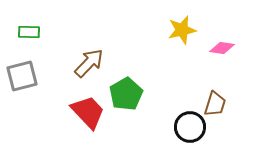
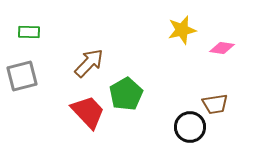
brown trapezoid: rotated 64 degrees clockwise
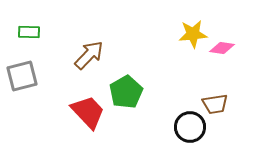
yellow star: moved 11 px right, 4 px down; rotated 8 degrees clockwise
brown arrow: moved 8 px up
green pentagon: moved 2 px up
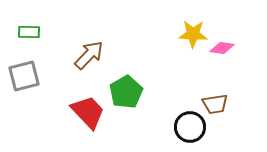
yellow star: rotated 8 degrees clockwise
gray square: moved 2 px right
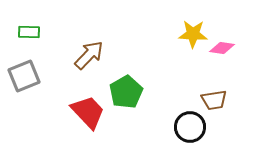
gray square: rotated 8 degrees counterclockwise
brown trapezoid: moved 1 px left, 4 px up
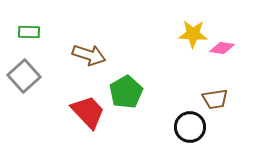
brown arrow: rotated 64 degrees clockwise
gray square: rotated 20 degrees counterclockwise
brown trapezoid: moved 1 px right, 1 px up
